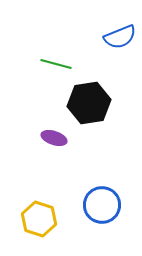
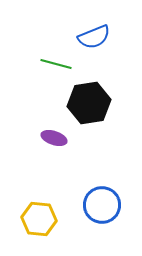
blue semicircle: moved 26 px left
yellow hexagon: rotated 12 degrees counterclockwise
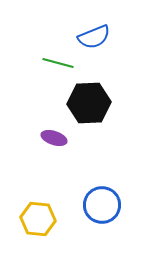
green line: moved 2 px right, 1 px up
black hexagon: rotated 6 degrees clockwise
yellow hexagon: moved 1 px left
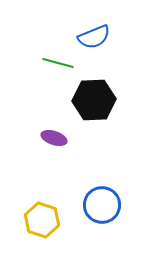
black hexagon: moved 5 px right, 3 px up
yellow hexagon: moved 4 px right, 1 px down; rotated 12 degrees clockwise
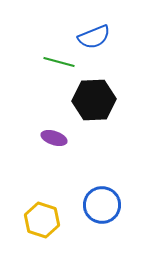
green line: moved 1 px right, 1 px up
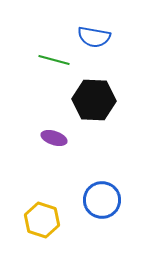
blue semicircle: rotated 32 degrees clockwise
green line: moved 5 px left, 2 px up
black hexagon: rotated 6 degrees clockwise
blue circle: moved 5 px up
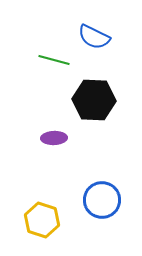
blue semicircle: rotated 16 degrees clockwise
purple ellipse: rotated 20 degrees counterclockwise
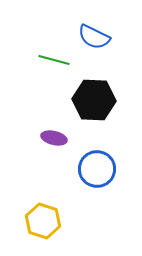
purple ellipse: rotated 15 degrees clockwise
blue circle: moved 5 px left, 31 px up
yellow hexagon: moved 1 px right, 1 px down
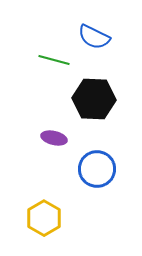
black hexagon: moved 1 px up
yellow hexagon: moved 1 px right, 3 px up; rotated 12 degrees clockwise
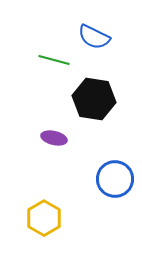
black hexagon: rotated 6 degrees clockwise
blue circle: moved 18 px right, 10 px down
